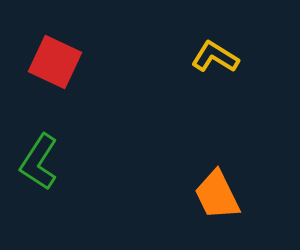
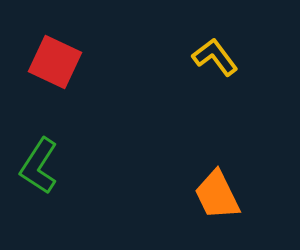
yellow L-shape: rotated 21 degrees clockwise
green L-shape: moved 4 px down
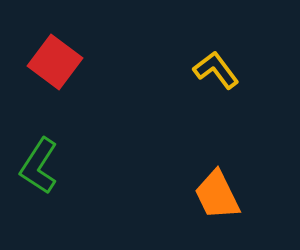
yellow L-shape: moved 1 px right, 13 px down
red square: rotated 12 degrees clockwise
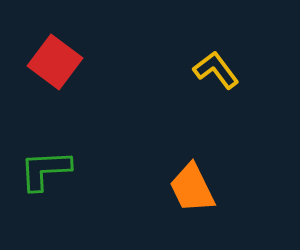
green L-shape: moved 6 px right, 4 px down; rotated 54 degrees clockwise
orange trapezoid: moved 25 px left, 7 px up
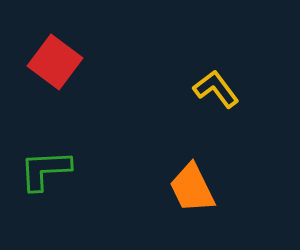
yellow L-shape: moved 19 px down
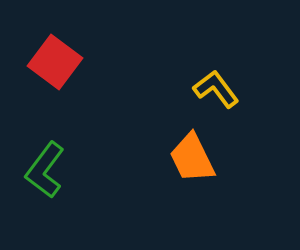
green L-shape: rotated 50 degrees counterclockwise
orange trapezoid: moved 30 px up
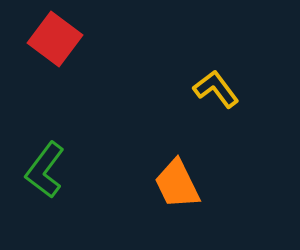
red square: moved 23 px up
orange trapezoid: moved 15 px left, 26 px down
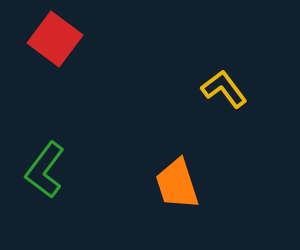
yellow L-shape: moved 8 px right
orange trapezoid: rotated 8 degrees clockwise
